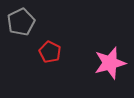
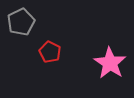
pink star: rotated 24 degrees counterclockwise
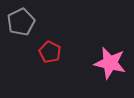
pink star: rotated 20 degrees counterclockwise
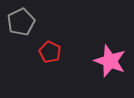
pink star: moved 2 px up; rotated 8 degrees clockwise
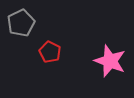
gray pentagon: moved 1 px down
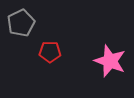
red pentagon: rotated 25 degrees counterclockwise
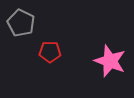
gray pentagon: rotated 20 degrees counterclockwise
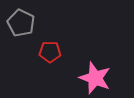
pink star: moved 15 px left, 17 px down
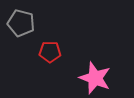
gray pentagon: rotated 12 degrees counterclockwise
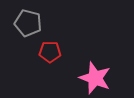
gray pentagon: moved 7 px right
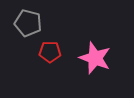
pink star: moved 20 px up
